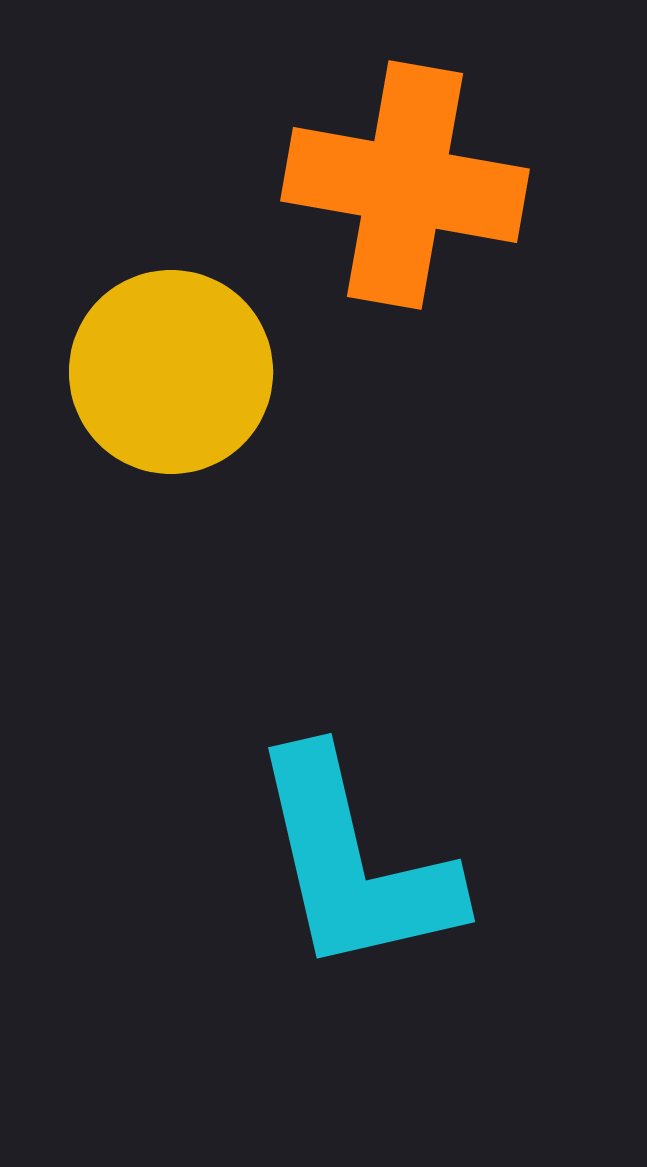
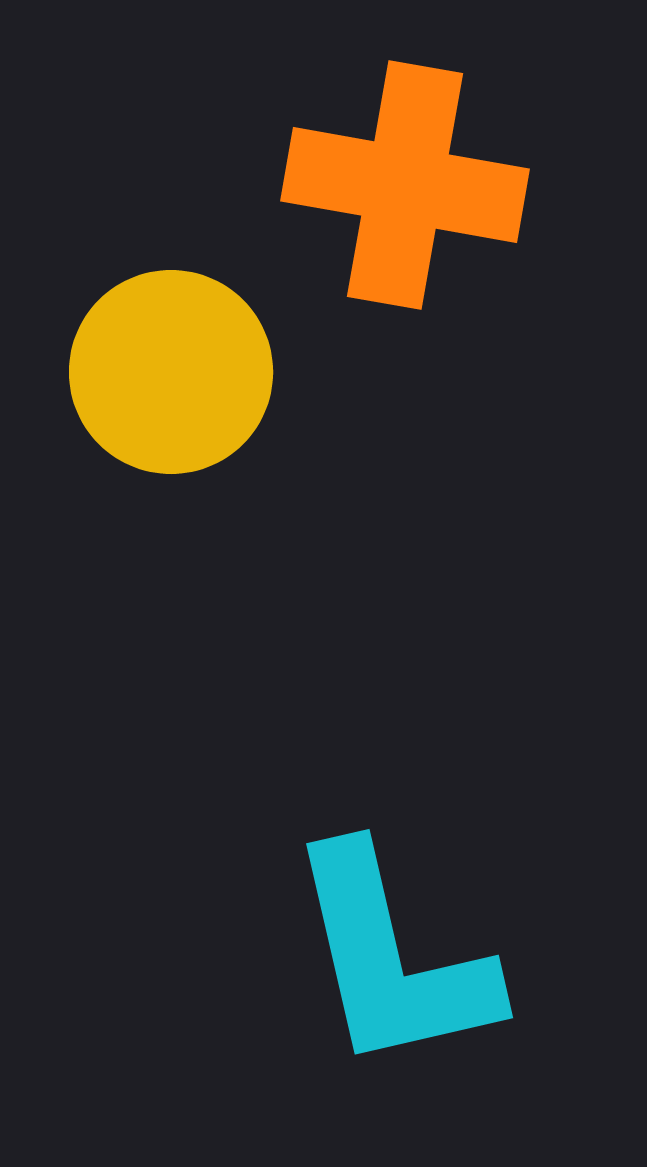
cyan L-shape: moved 38 px right, 96 px down
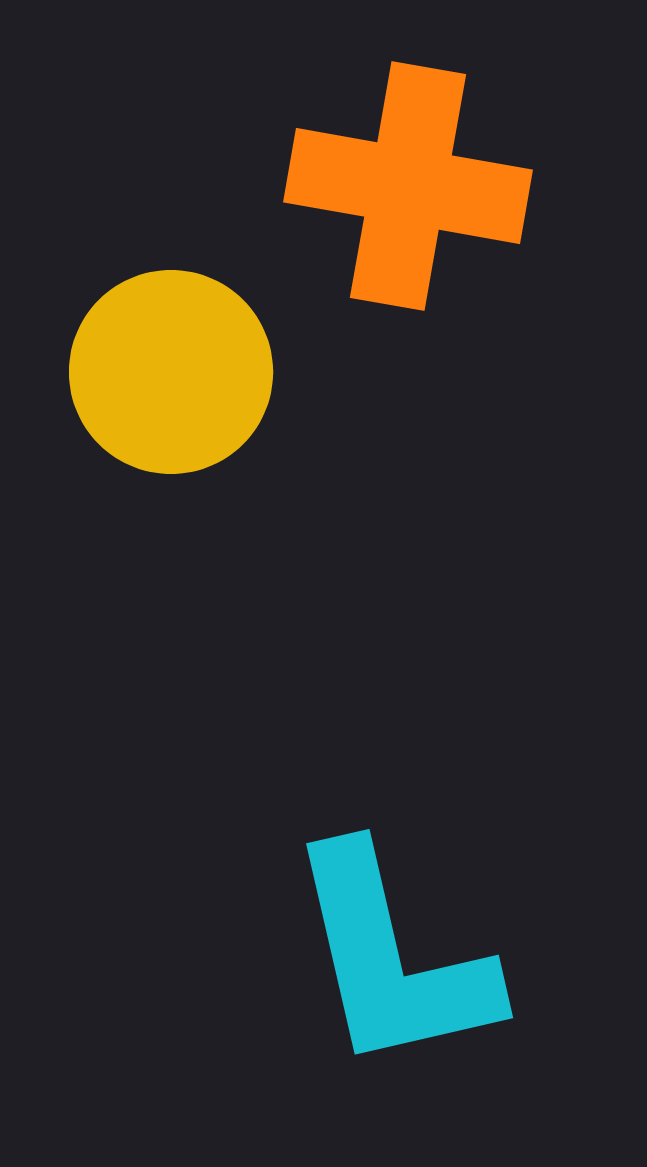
orange cross: moved 3 px right, 1 px down
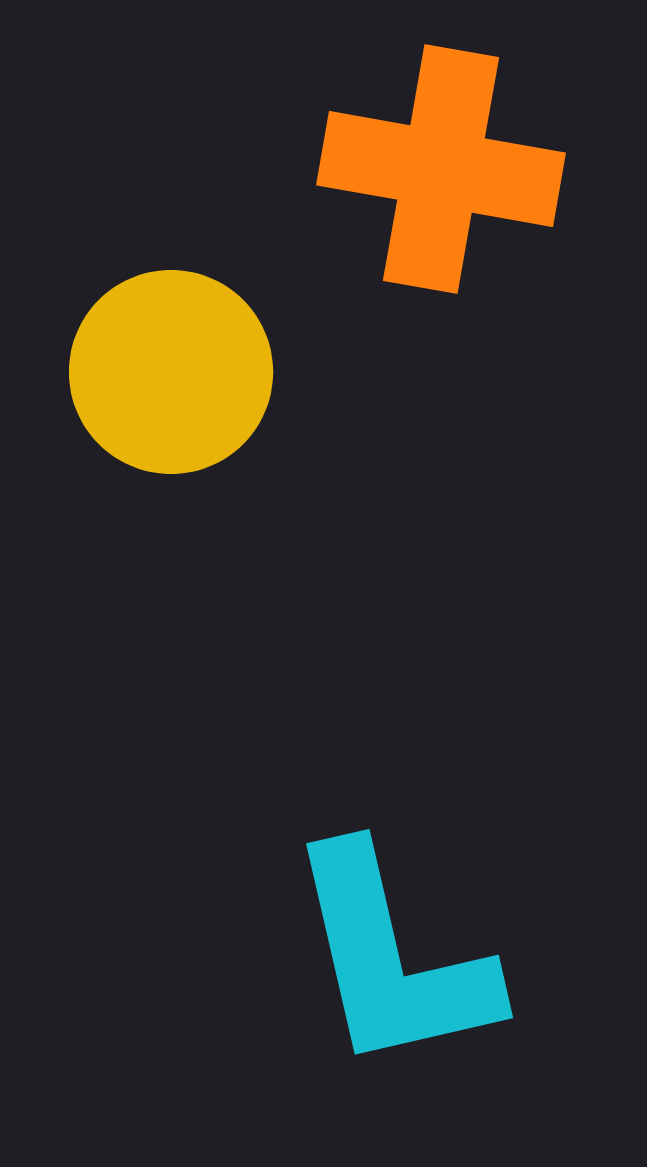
orange cross: moved 33 px right, 17 px up
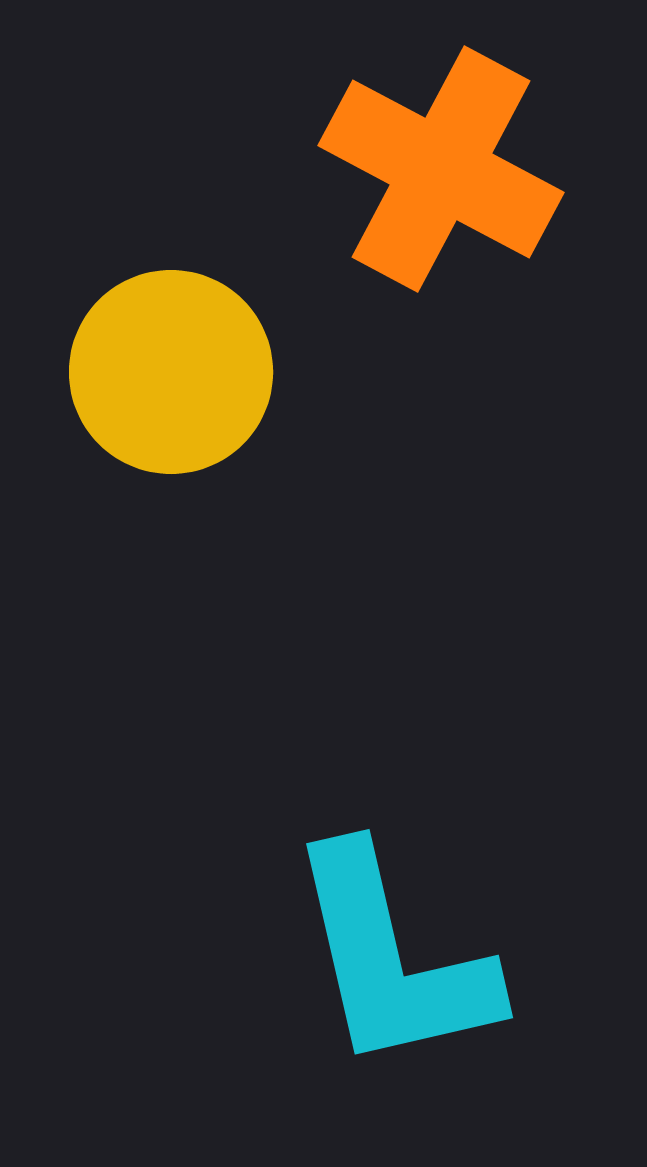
orange cross: rotated 18 degrees clockwise
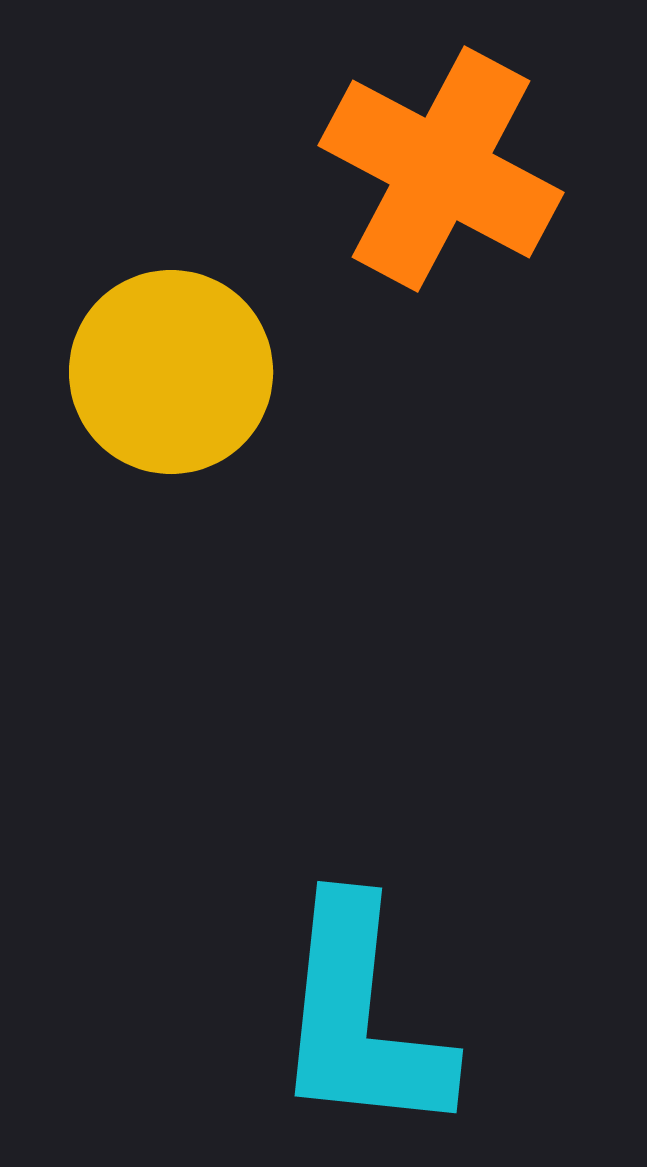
cyan L-shape: moved 31 px left, 59 px down; rotated 19 degrees clockwise
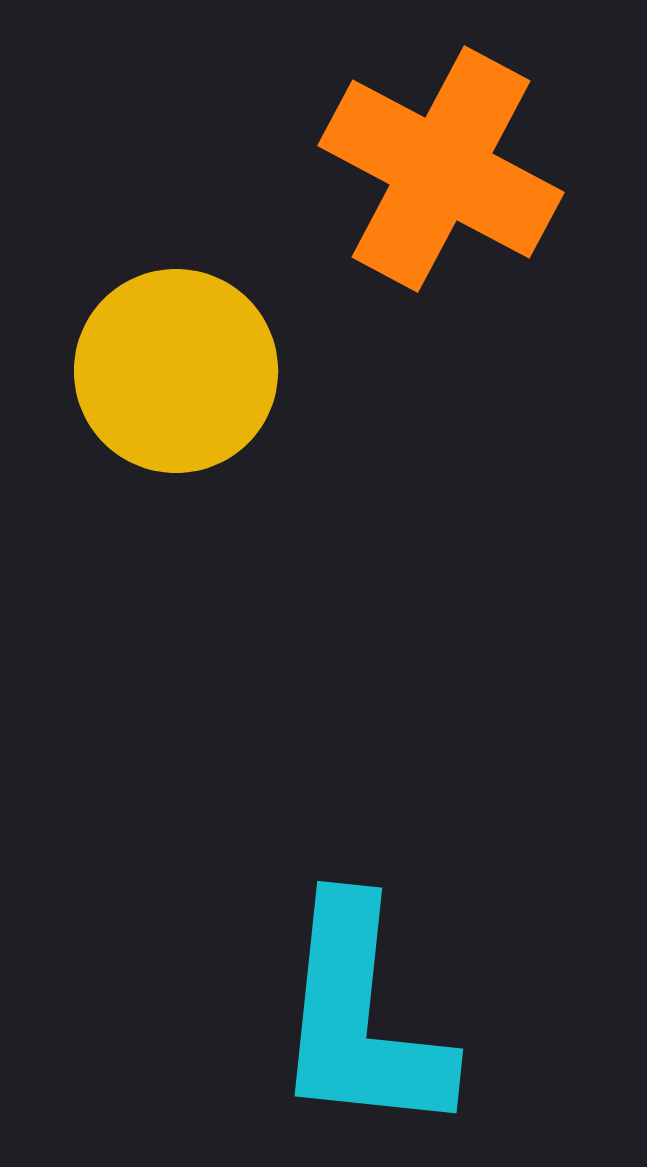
yellow circle: moved 5 px right, 1 px up
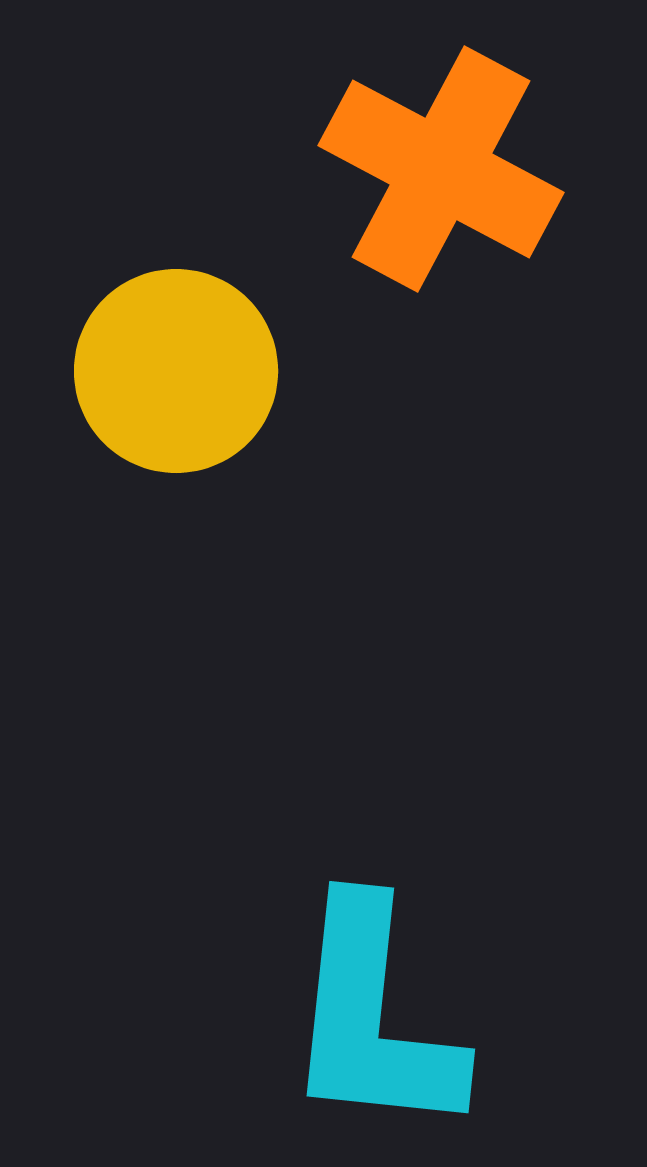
cyan L-shape: moved 12 px right
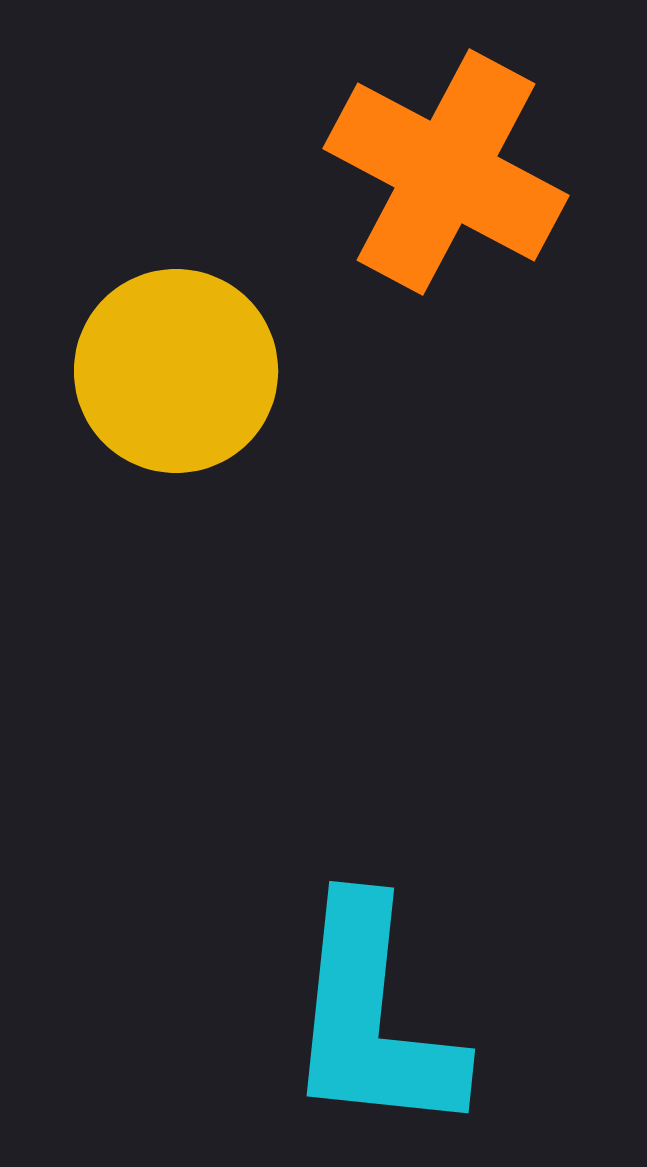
orange cross: moved 5 px right, 3 px down
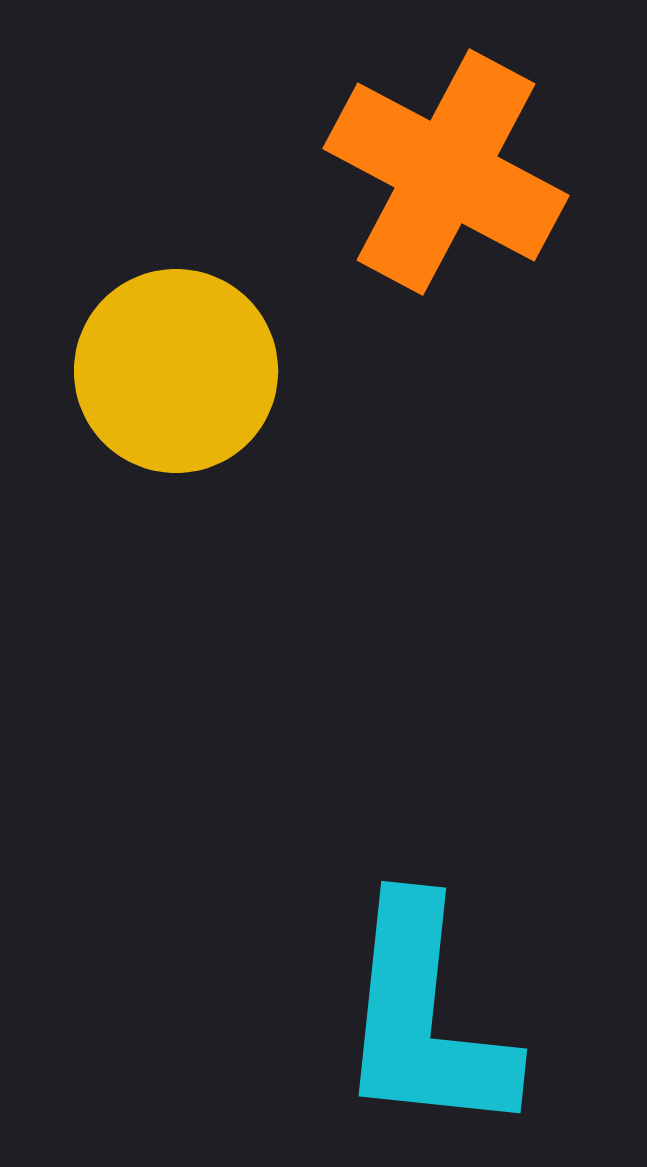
cyan L-shape: moved 52 px right
